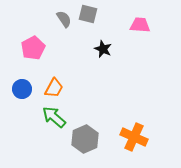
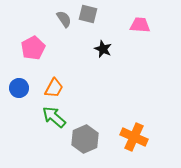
blue circle: moved 3 px left, 1 px up
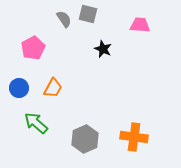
orange trapezoid: moved 1 px left
green arrow: moved 18 px left, 6 px down
orange cross: rotated 16 degrees counterclockwise
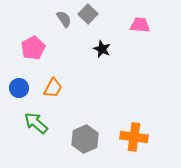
gray square: rotated 30 degrees clockwise
black star: moved 1 px left
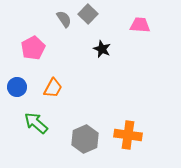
blue circle: moved 2 px left, 1 px up
orange cross: moved 6 px left, 2 px up
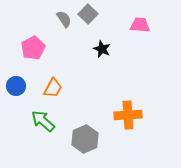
blue circle: moved 1 px left, 1 px up
green arrow: moved 7 px right, 2 px up
orange cross: moved 20 px up; rotated 12 degrees counterclockwise
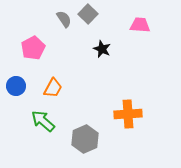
orange cross: moved 1 px up
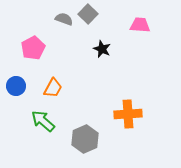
gray semicircle: rotated 36 degrees counterclockwise
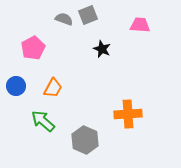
gray square: moved 1 px down; rotated 24 degrees clockwise
gray hexagon: moved 1 px down; rotated 12 degrees counterclockwise
